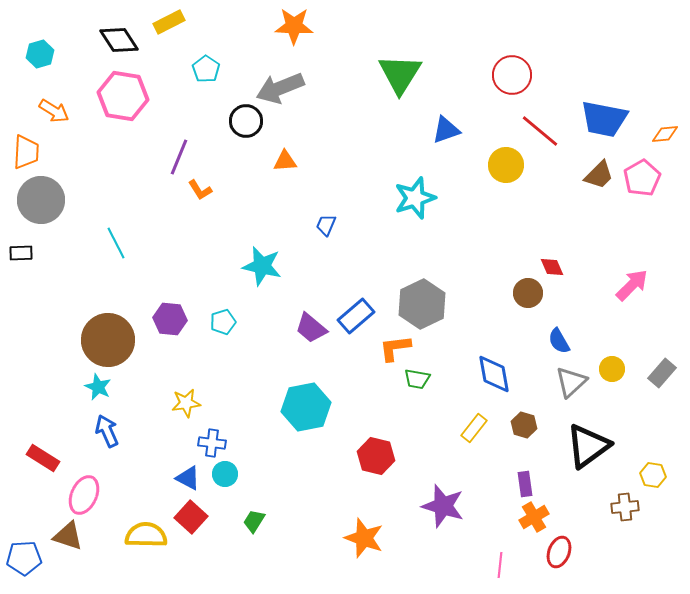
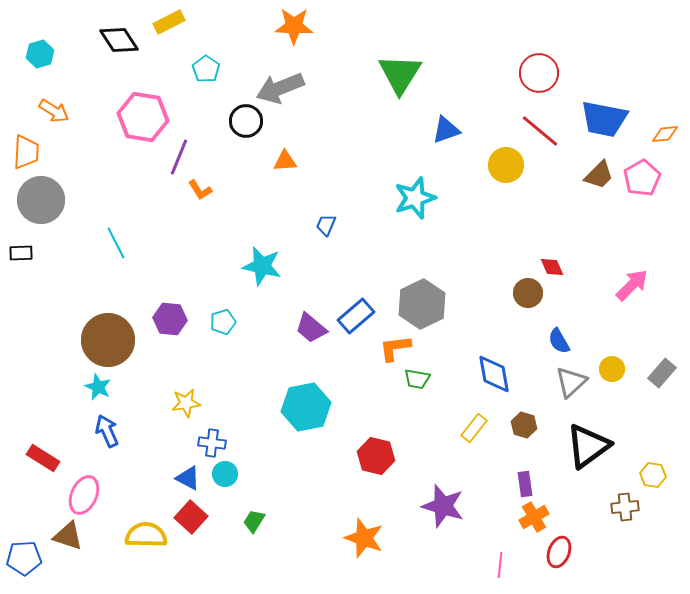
red circle at (512, 75): moved 27 px right, 2 px up
pink hexagon at (123, 96): moved 20 px right, 21 px down
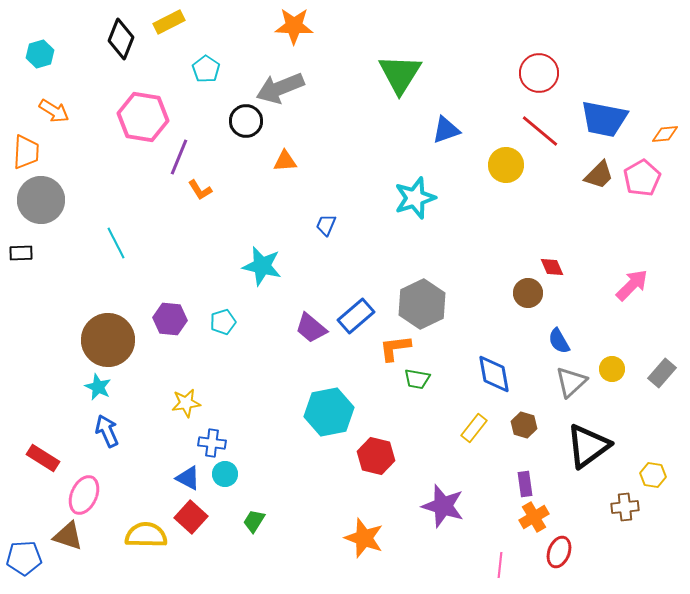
black diamond at (119, 40): moved 2 px right, 1 px up; rotated 54 degrees clockwise
cyan hexagon at (306, 407): moved 23 px right, 5 px down
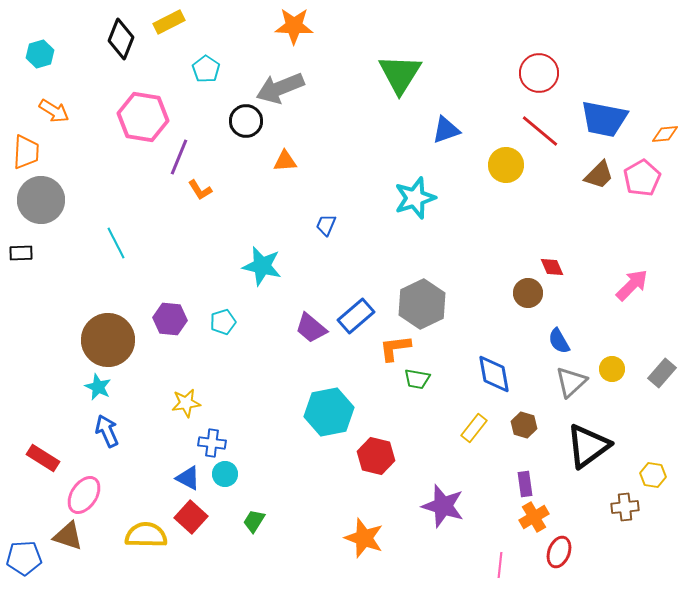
pink ellipse at (84, 495): rotated 9 degrees clockwise
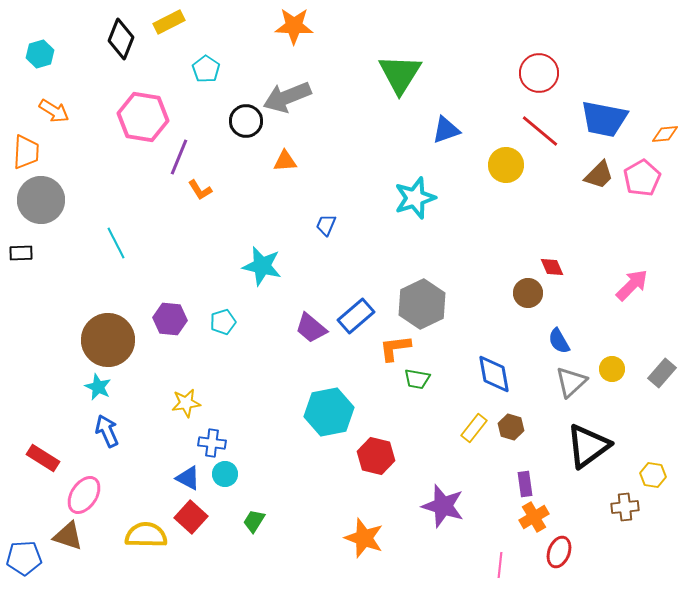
gray arrow at (280, 88): moved 7 px right, 9 px down
brown hexagon at (524, 425): moved 13 px left, 2 px down
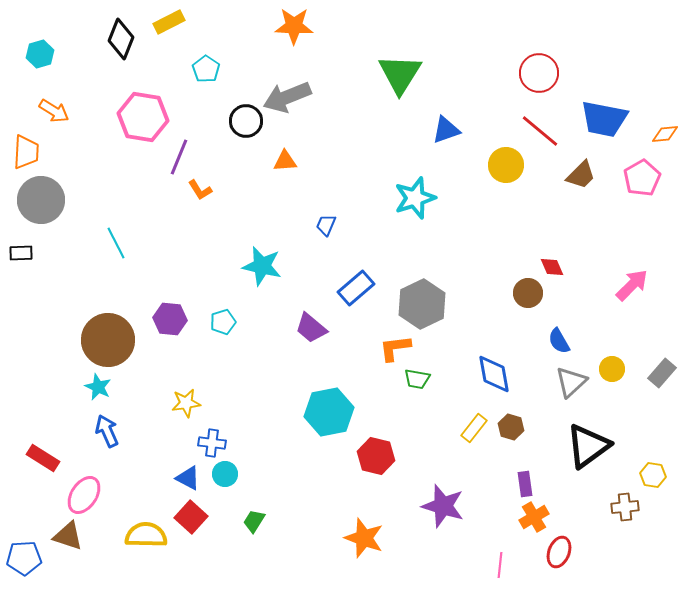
brown trapezoid at (599, 175): moved 18 px left
blue rectangle at (356, 316): moved 28 px up
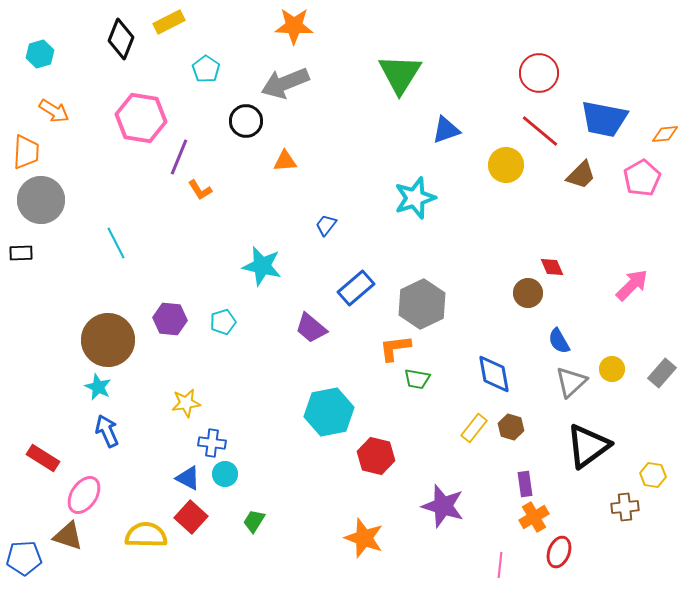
gray arrow at (287, 97): moved 2 px left, 14 px up
pink hexagon at (143, 117): moved 2 px left, 1 px down
blue trapezoid at (326, 225): rotated 15 degrees clockwise
